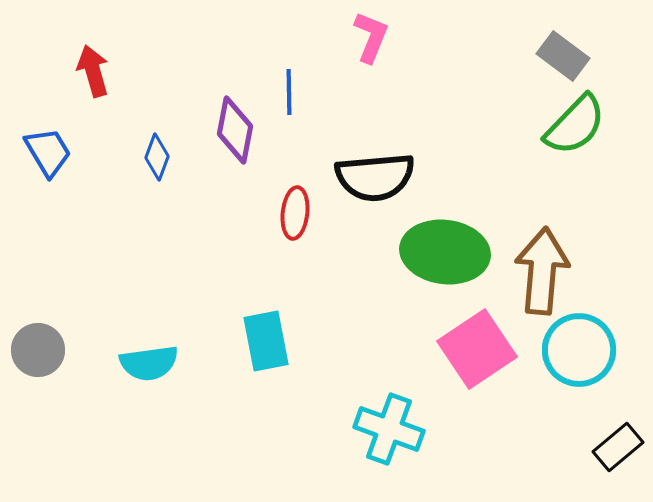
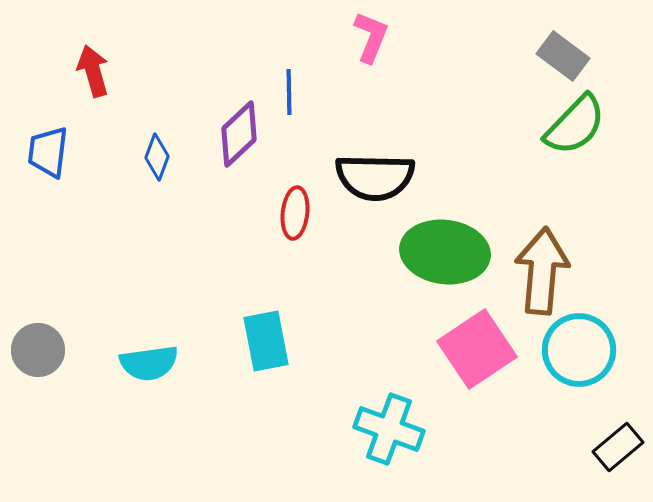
purple diamond: moved 4 px right, 4 px down; rotated 36 degrees clockwise
blue trapezoid: rotated 142 degrees counterclockwise
black semicircle: rotated 6 degrees clockwise
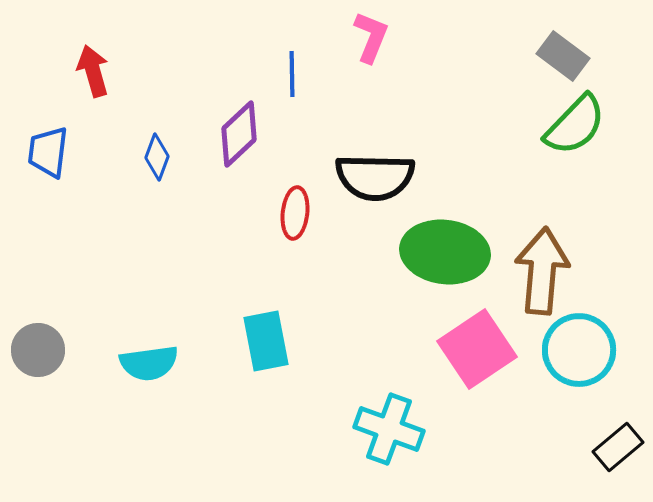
blue line: moved 3 px right, 18 px up
